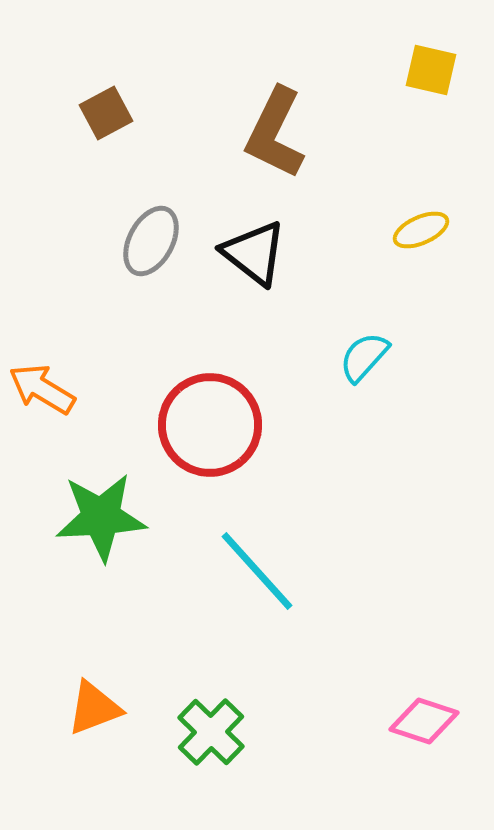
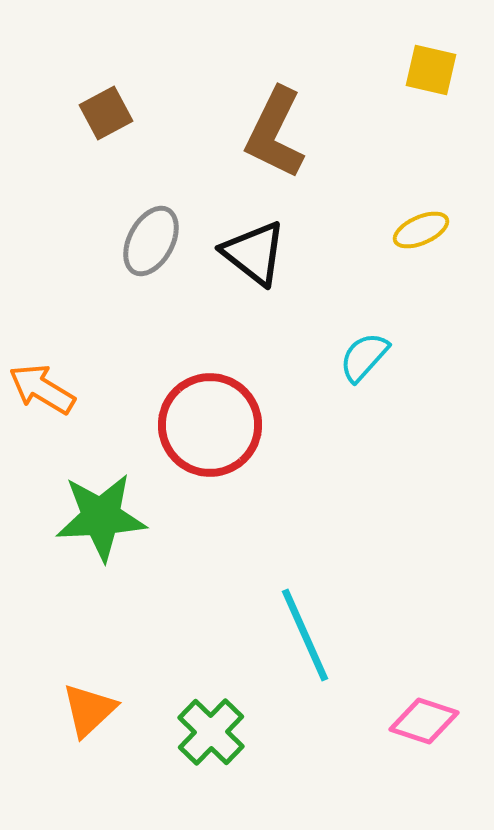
cyan line: moved 48 px right, 64 px down; rotated 18 degrees clockwise
orange triangle: moved 5 px left, 2 px down; rotated 22 degrees counterclockwise
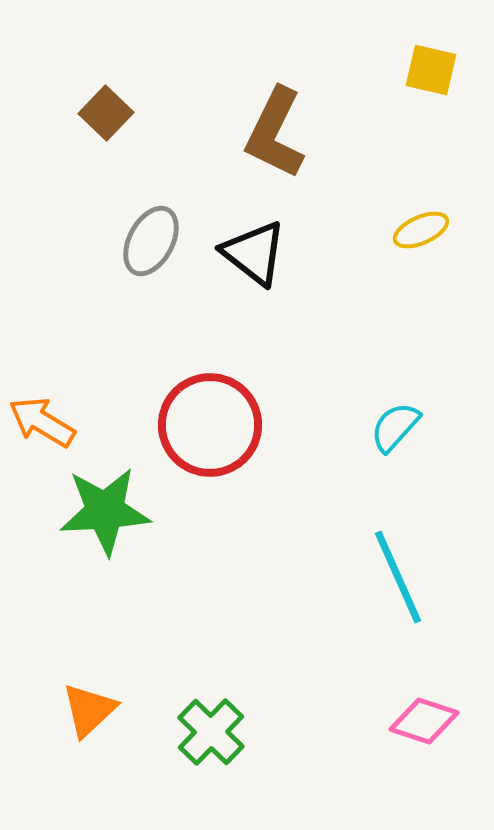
brown square: rotated 18 degrees counterclockwise
cyan semicircle: moved 31 px right, 70 px down
orange arrow: moved 33 px down
green star: moved 4 px right, 6 px up
cyan line: moved 93 px right, 58 px up
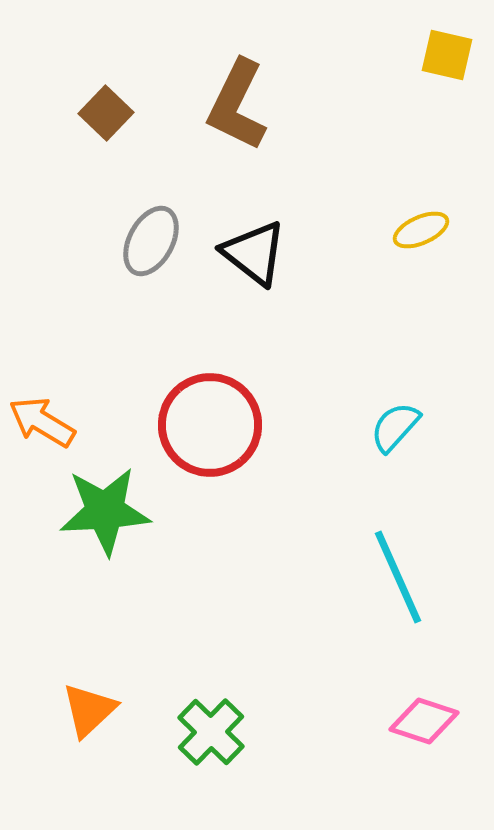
yellow square: moved 16 px right, 15 px up
brown L-shape: moved 38 px left, 28 px up
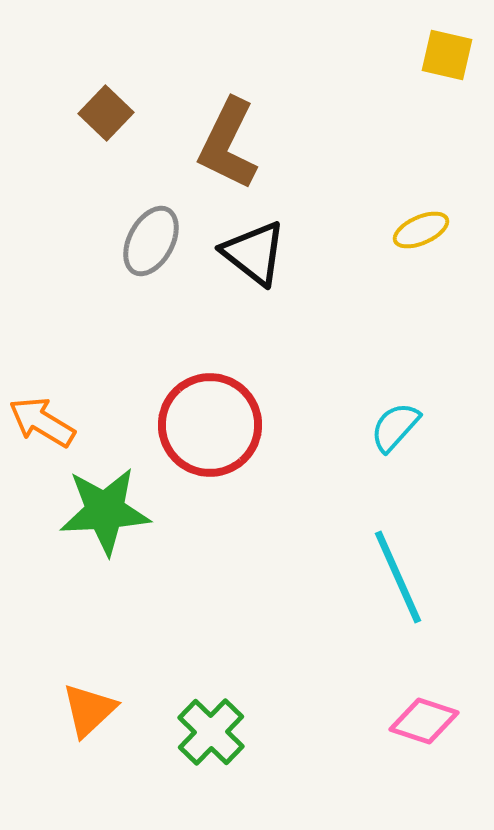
brown L-shape: moved 9 px left, 39 px down
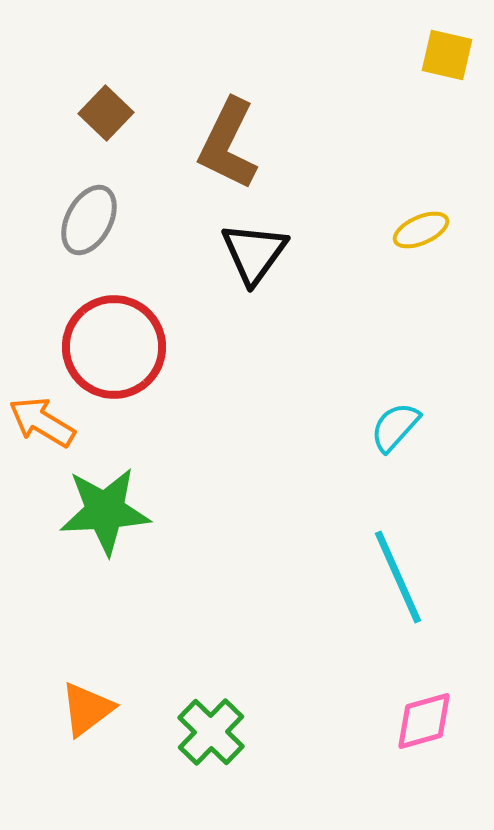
gray ellipse: moved 62 px left, 21 px up
black triangle: rotated 28 degrees clockwise
red circle: moved 96 px left, 78 px up
orange triangle: moved 2 px left, 1 px up; rotated 6 degrees clockwise
pink diamond: rotated 34 degrees counterclockwise
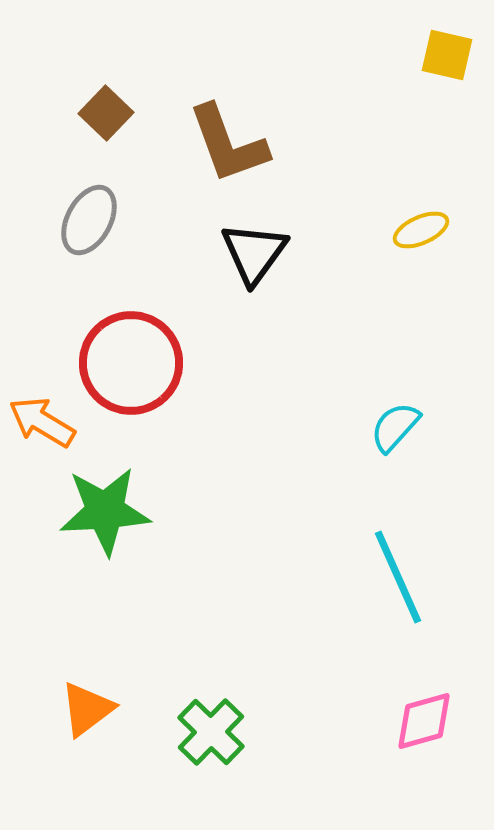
brown L-shape: rotated 46 degrees counterclockwise
red circle: moved 17 px right, 16 px down
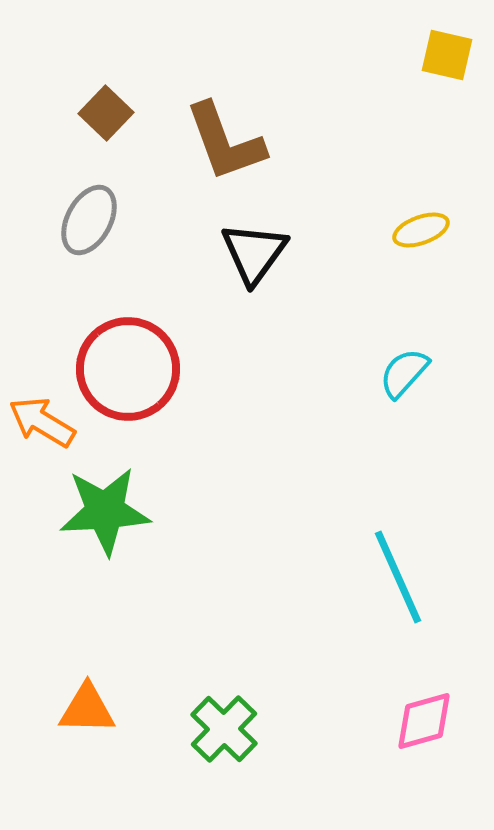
brown L-shape: moved 3 px left, 2 px up
yellow ellipse: rotated 4 degrees clockwise
red circle: moved 3 px left, 6 px down
cyan semicircle: moved 9 px right, 54 px up
orange triangle: rotated 38 degrees clockwise
green cross: moved 13 px right, 3 px up
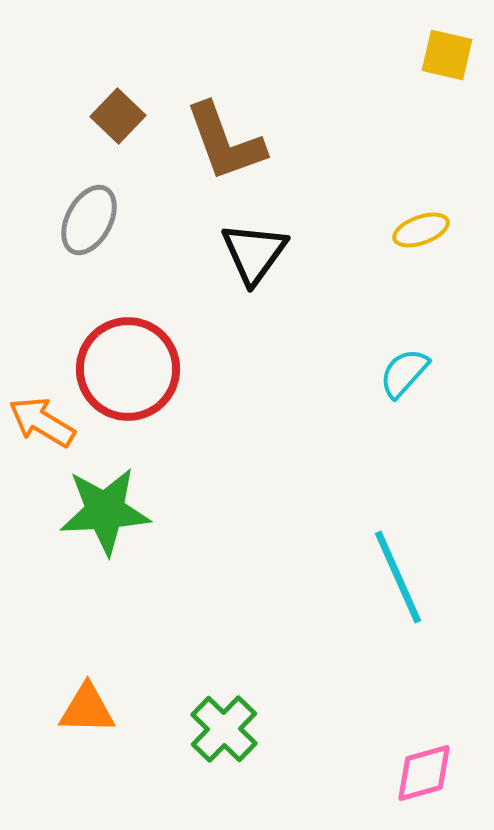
brown square: moved 12 px right, 3 px down
pink diamond: moved 52 px down
